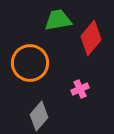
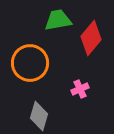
gray diamond: rotated 24 degrees counterclockwise
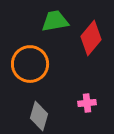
green trapezoid: moved 3 px left, 1 px down
orange circle: moved 1 px down
pink cross: moved 7 px right, 14 px down; rotated 18 degrees clockwise
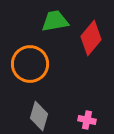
pink cross: moved 17 px down; rotated 18 degrees clockwise
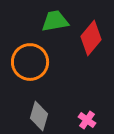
orange circle: moved 2 px up
pink cross: rotated 24 degrees clockwise
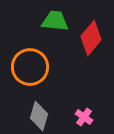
green trapezoid: rotated 16 degrees clockwise
orange circle: moved 5 px down
pink cross: moved 3 px left, 3 px up
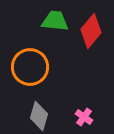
red diamond: moved 7 px up
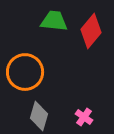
green trapezoid: moved 1 px left
orange circle: moved 5 px left, 5 px down
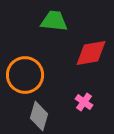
red diamond: moved 22 px down; rotated 40 degrees clockwise
orange circle: moved 3 px down
pink cross: moved 15 px up
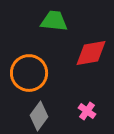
orange circle: moved 4 px right, 2 px up
pink cross: moved 3 px right, 9 px down
gray diamond: rotated 20 degrees clockwise
